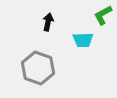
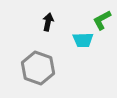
green L-shape: moved 1 px left, 5 px down
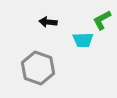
black arrow: rotated 96 degrees counterclockwise
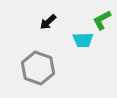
black arrow: rotated 48 degrees counterclockwise
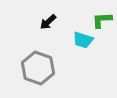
green L-shape: rotated 25 degrees clockwise
cyan trapezoid: rotated 20 degrees clockwise
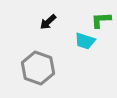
green L-shape: moved 1 px left
cyan trapezoid: moved 2 px right, 1 px down
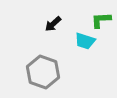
black arrow: moved 5 px right, 2 px down
gray hexagon: moved 5 px right, 4 px down
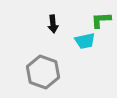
black arrow: rotated 54 degrees counterclockwise
cyan trapezoid: rotated 30 degrees counterclockwise
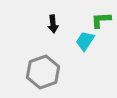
cyan trapezoid: rotated 135 degrees clockwise
gray hexagon: rotated 20 degrees clockwise
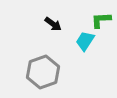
black arrow: rotated 48 degrees counterclockwise
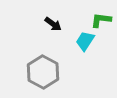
green L-shape: rotated 10 degrees clockwise
gray hexagon: rotated 12 degrees counterclockwise
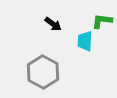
green L-shape: moved 1 px right, 1 px down
cyan trapezoid: rotated 30 degrees counterclockwise
